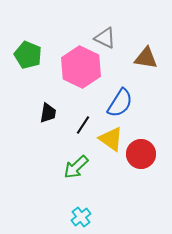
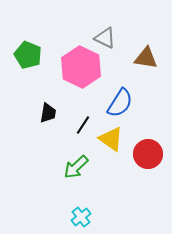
red circle: moved 7 px right
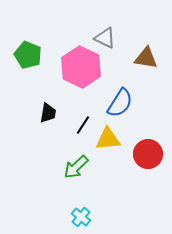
yellow triangle: moved 3 px left; rotated 40 degrees counterclockwise
cyan cross: rotated 12 degrees counterclockwise
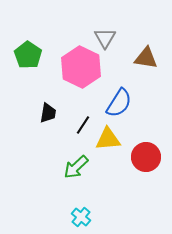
gray triangle: rotated 35 degrees clockwise
green pentagon: rotated 12 degrees clockwise
blue semicircle: moved 1 px left
red circle: moved 2 px left, 3 px down
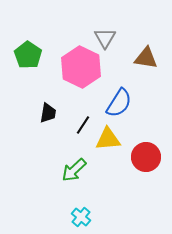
green arrow: moved 2 px left, 3 px down
